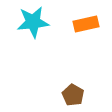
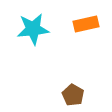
cyan star: moved 7 px down
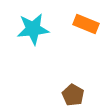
orange rectangle: rotated 35 degrees clockwise
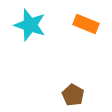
cyan star: moved 3 px left, 4 px up; rotated 24 degrees clockwise
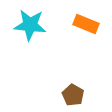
cyan star: rotated 12 degrees counterclockwise
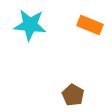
orange rectangle: moved 4 px right, 1 px down
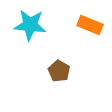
brown pentagon: moved 14 px left, 24 px up
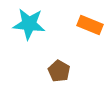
cyan star: moved 1 px left, 1 px up
